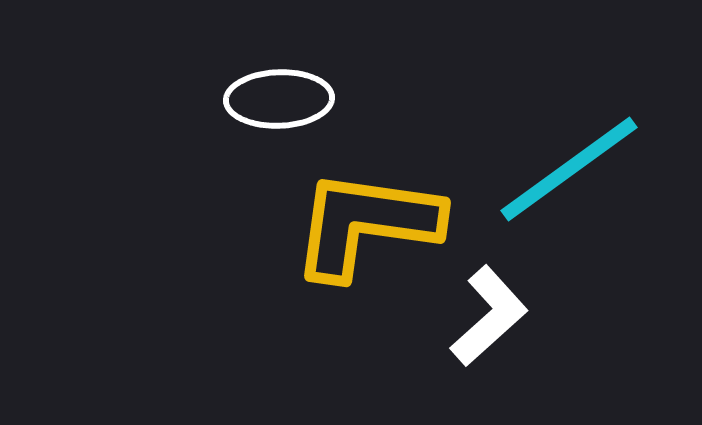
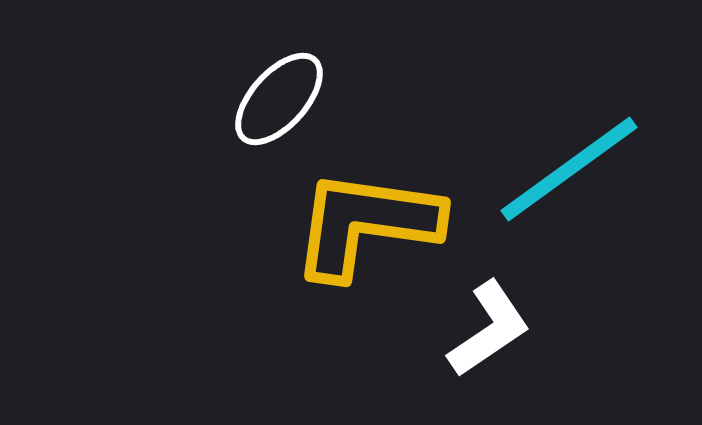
white ellipse: rotated 46 degrees counterclockwise
white L-shape: moved 13 px down; rotated 8 degrees clockwise
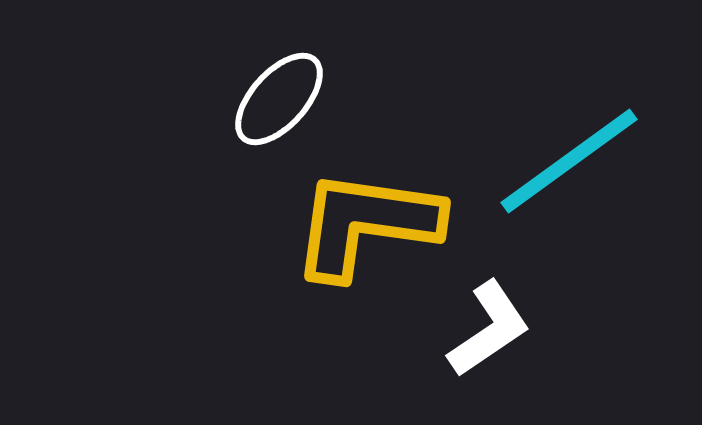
cyan line: moved 8 px up
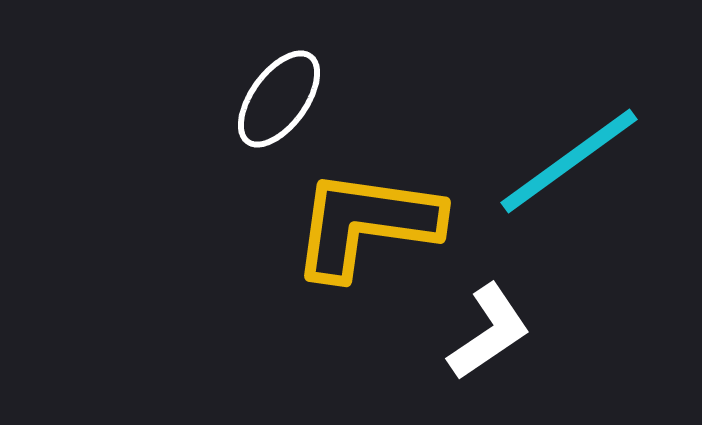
white ellipse: rotated 6 degrees counterclockwise
white L-shape: moved 3 px down
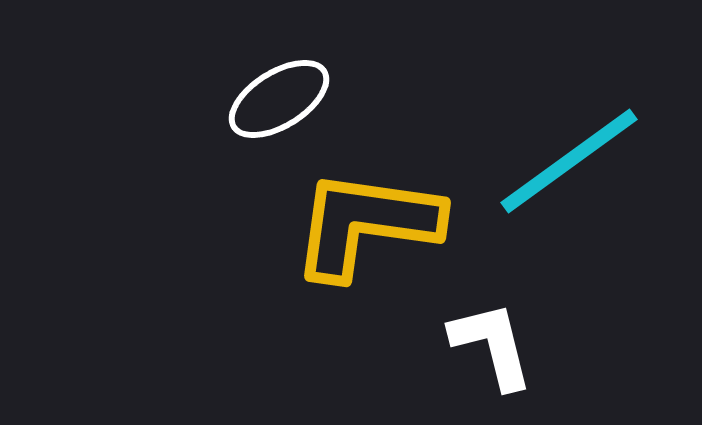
white ellipse: rotated 22 degrees clockwise
white L-shape: moved 3 px right, 13 px down; rotated 70 degrees counterclockwise
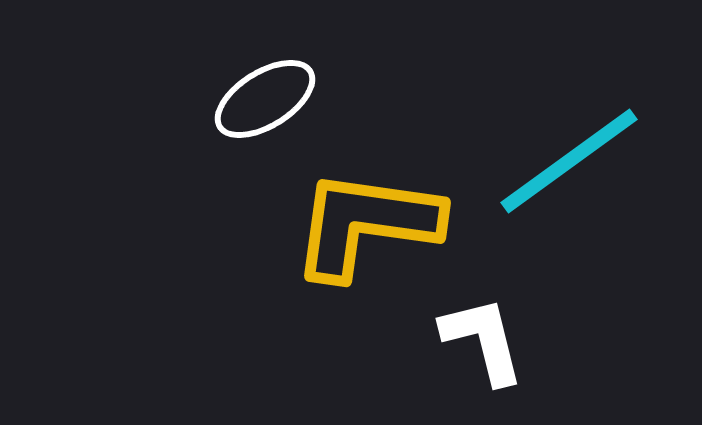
white ellipse: moved 14 px left
white L-shape: moved 9 px left, 5 px up
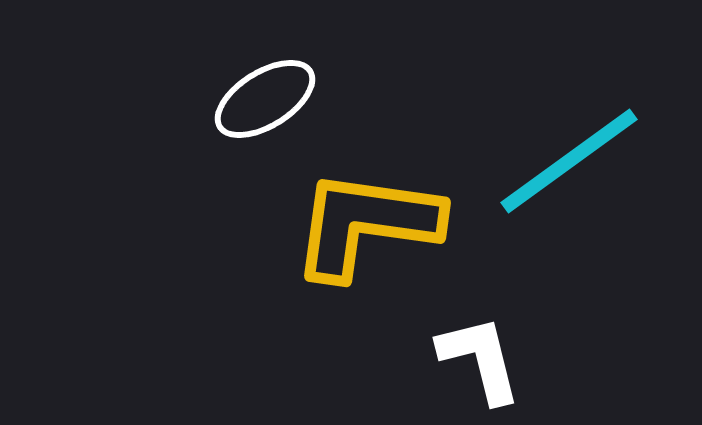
white L-shape: moved 3 px left, 19 px down
